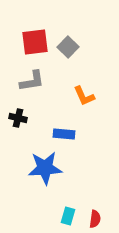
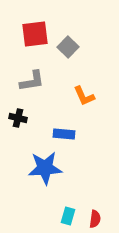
red square: moved 8 px up
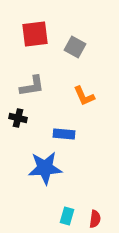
gray square: moved 7 px right; rotated 15 degrees counterclockwise
gray L-shape: moved 5 px down
cyan rectangle: moved 1 px left
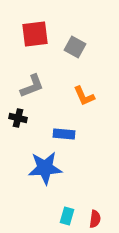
gray L-shape: rotated 12 degrees counterclockwise
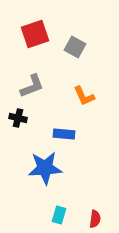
red square: rotated 12 degrees counterclockwise
cyan rectangle: moved 8 px left, 1 px up
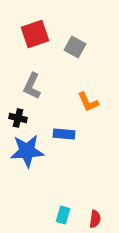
gray L-shape: rotated 136 degrees clockwise
orange L-shape: moved 4 px right, 6 px down
blue star: moved 18 px left, 17 px up
cyan rectangle: moved 4 px right
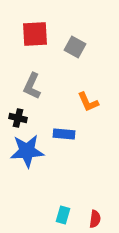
red square: rotated 16 degrees clockwise
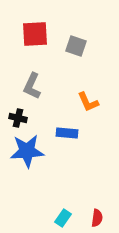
gray square: moved 1 px right, 1 px up; rotated 10 degrees counterclockwise
blue rectangle: moved 3 px right, 1 px up
cyan rectangle: moved 3 px down; rotated 18 degrees clockwise
red semicircle: moved 2 px right, 1 px up
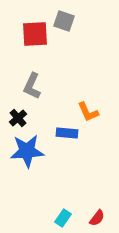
gray square: moved 12 px left, 25 px up
orange L-shape: moved 10 px down
black cross: rotated 36 degrees clockwise
red semicircle: rotated 30 degrees clockwise
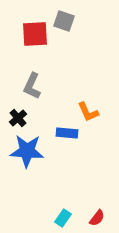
blue star: rotated 8 degrees clockwise
